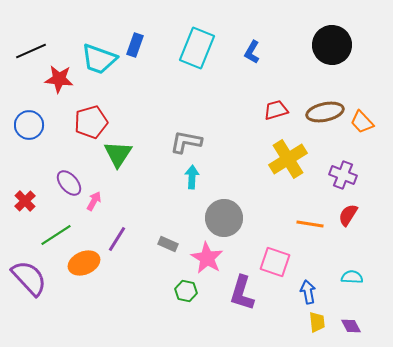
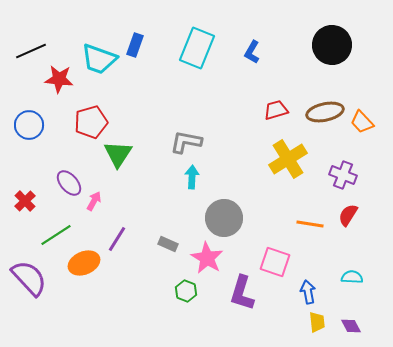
green hexagon: rotated 10 degrees clockwise
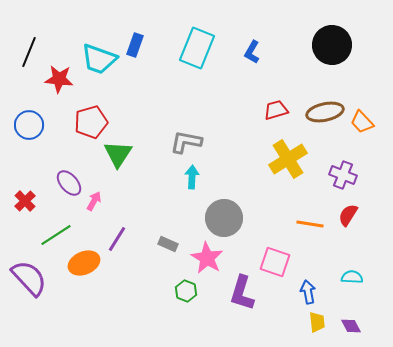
black line: moved 2 px left, 1 px down; rotated 44 degrees counterclockwise
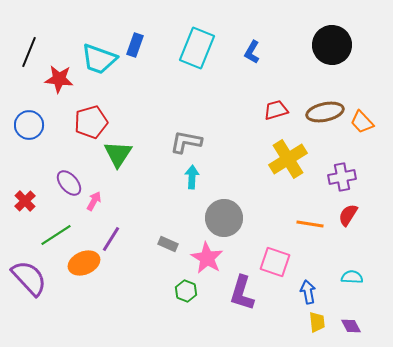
purple cross: moved 1 px left, 2 px down; rotated 32 degrees counterclockwise
purple line: moved 6 px left
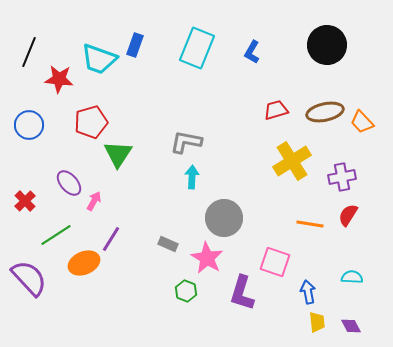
black circle: moved 5 px left
yellow cross: moved 4 px right, 2 px down
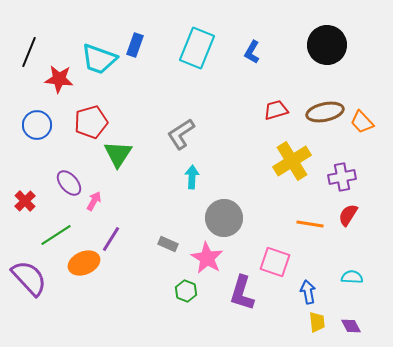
blue circle: moved 8 px right
gray L-shape: moved 5 px left, 8 px up; rotated 44 degrees counterclockwise
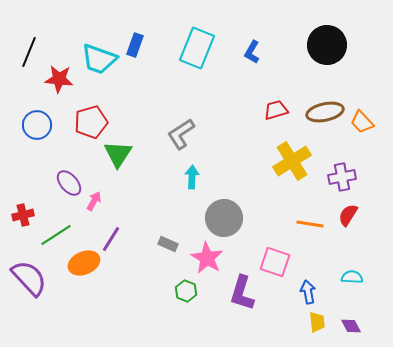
red cross: moved 2 px left, 14 px down; rotated 30 degrees clockwise
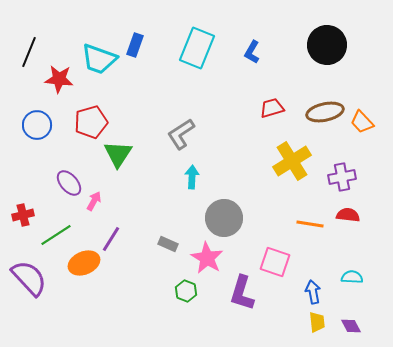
red trapezoid: moved 4 px left, 2 px up
red semicircle: rotated 65 degrees clockwise
blue arrow: moved 5 px right
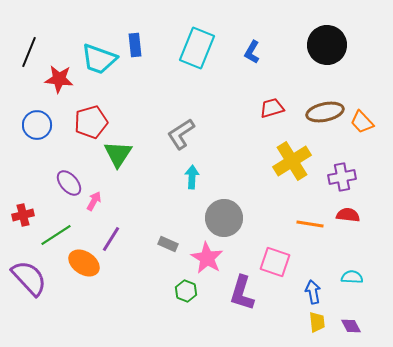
blue rectangle: rotated 25 degrees counterclockwise
orange ellipse: rotated 56 degrees clockwise
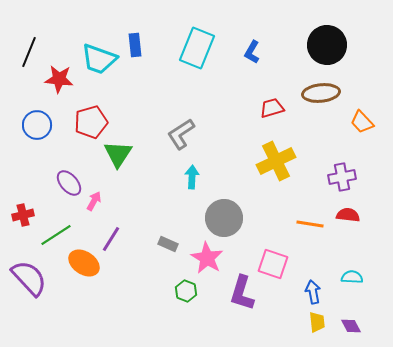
brown ellipse: moved 4 px left, 19 px up; rotated 6 degrees clockwise
yellow cross: moved 16 px left; rotated 6 degrees clockwise
pink square: moved 2 px left, 2 px down
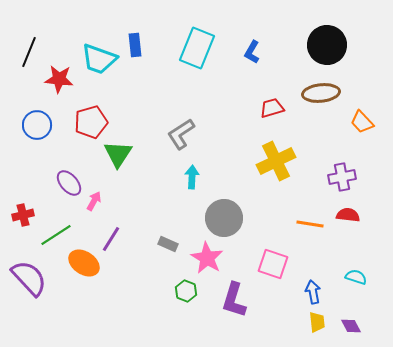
cyan semicircle: moved 4 px right; rotated 15 degrees clockwise
purple L-shape: moved 8 px left, 7 px down
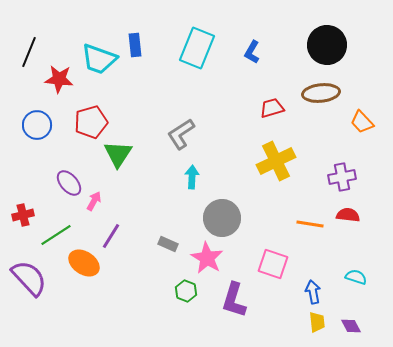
gray circle: moved 2 px left
purple line: moved 3 px up
